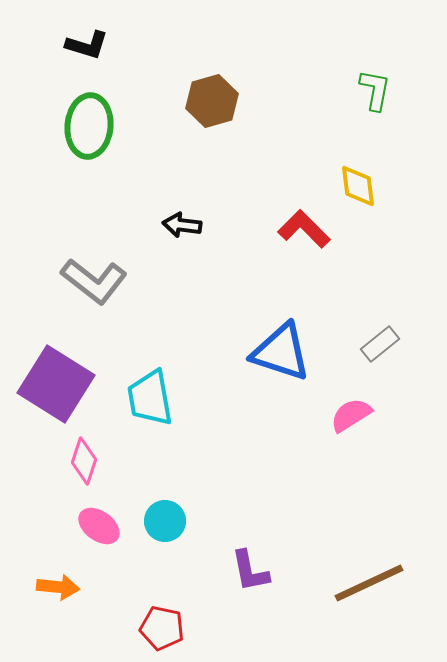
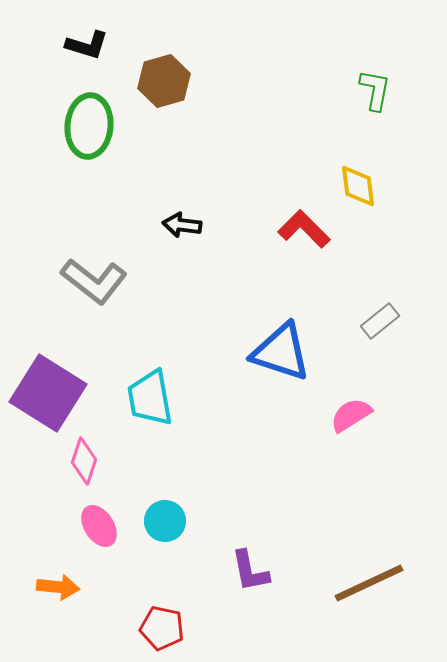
brown hexagon: moved 48 px left, 20 px up
gray rectangle: moved 23 px up
purple square: moved 8 px left, 9 px down
pink ellipse: rotated 21 degrees clockwise
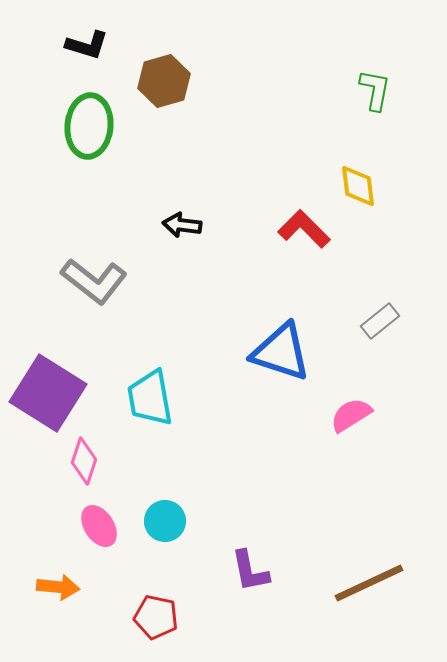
red pentagon: moved 6 px left, 11 px up
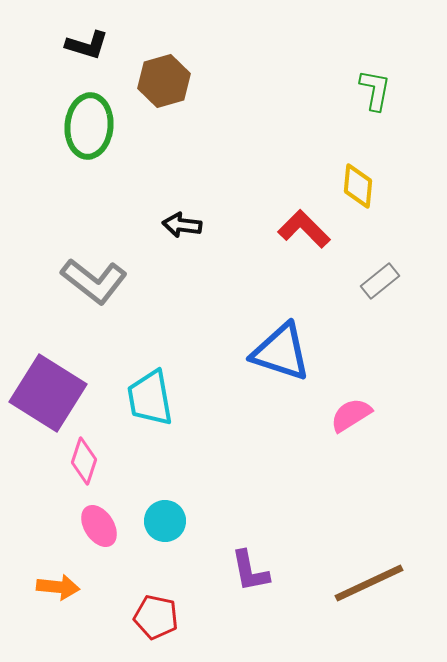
yellow diamond: rotated 12 degrees clockwise
gray rectangle: moved 40 px up
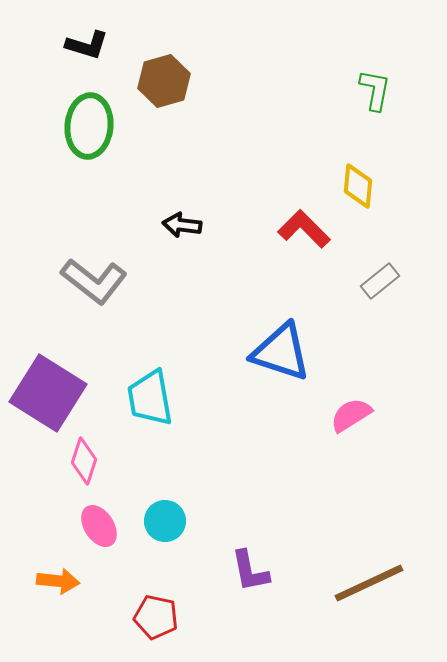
orange arrow: moved 6 px up
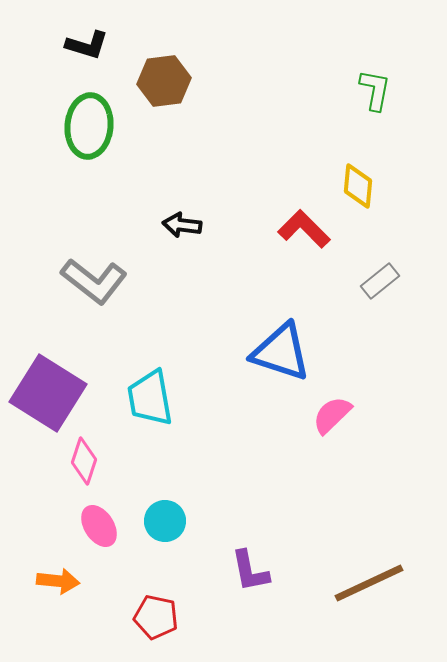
brown hexagon: rotated 9 degrees clockwise
pink semicircle: moved 19 px left; rotated 12 degrees counterclockwise
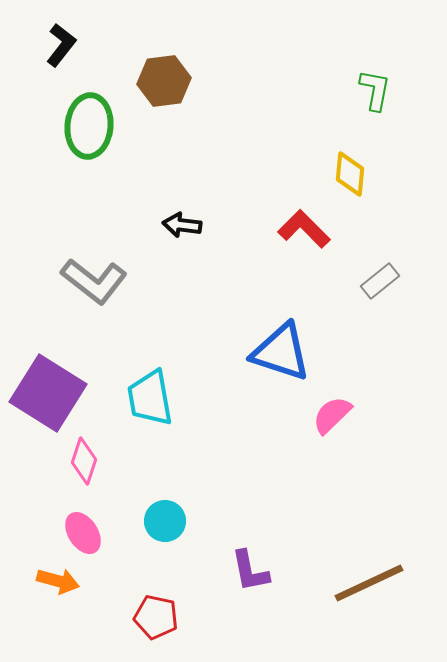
black L-shape: moved 26 px left; rotated 69 degrees counterclockwise
yellow diamond: moved 8 px left, 12 px up
pink ellipse: moved 16 px left, 7 px down
orange arrow: rotated 9 degrees clockwise
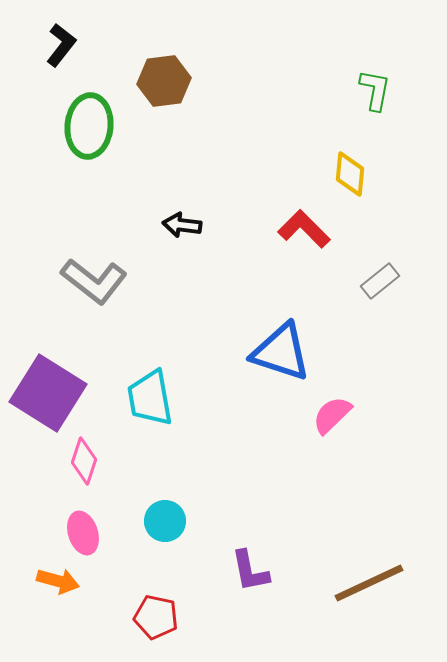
pink ellipse: rotated 15 degrees clockwise
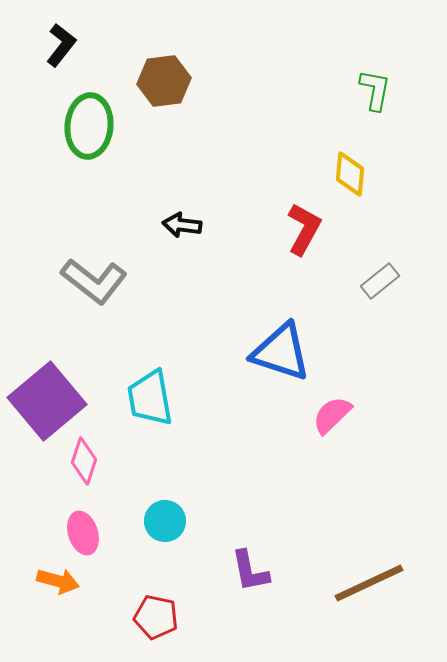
red L-shape: rotated 74 degrees clockwise
purple square: moved 1 px left, 8 px down; rotated 18 degrees clockwise
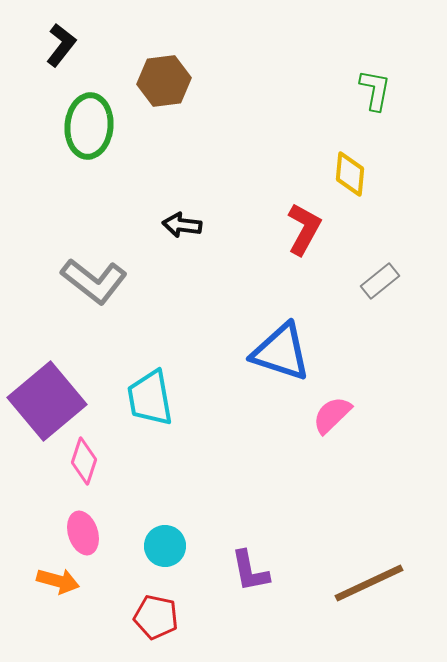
cyan circle: moved 25 px down
